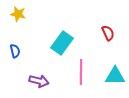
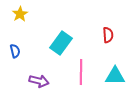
yellow star: moved 2 px right; rotated 28 degrees clockwise
red semicircle: moved 2 px down; rotated 21 degrees clockwise
cyan rectangle: moved 1 px left
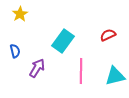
red semicircle: rotated 112 degrees counterclockwise
cyan rectangle: moved 2 px right, 2 px up
pink line: moved 1 px up
cyan triangle: rotated 15 degrees counterclockwise
purple arrow: moved 2 px left, 13 px up; rotated 72 degrees counterclockwise
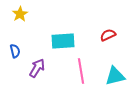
cyan rectangle: rotated 50 degrees clockwise
pink line: rotated 10 degrees counterclockwise
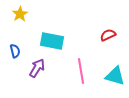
cyan rectangle: moved 11 px left; rotated 15 degrees clockwise
cyan triangle: rotated 30 degrees clockwise
